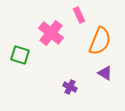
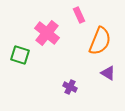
pink cross: moved 4 px left
purple triangle: moved 3 px right
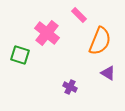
pink rectangle: rotated 21 degrees counterclockwise
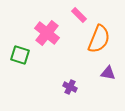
orange semicircle: moved 1 px left, 2 px up
purple triangle: rotated 21 degrees counterclockwise
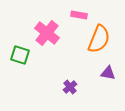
pink rectangle: rotated 35 degrees counterclockwise
purple cross: rotated 24 degrees clockwise
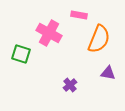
pink cross: moved 2 px right; rotated 10 degrees counterclockwise
green square: moved 1 px right, 1 px up
purple cross: moved 2 px up
